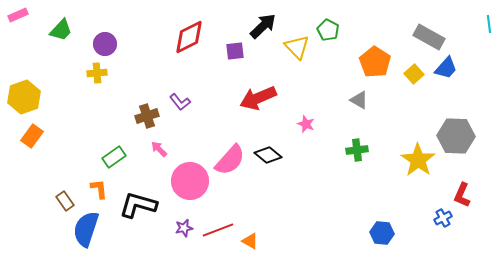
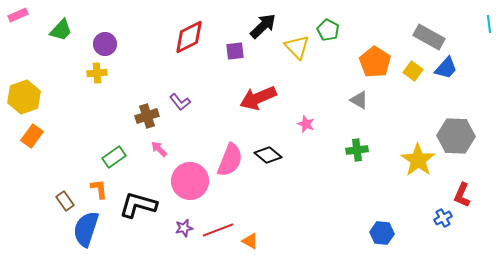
yellow square: moved 1 px left, 3 px up; rotated 12 degrees counterclockwise
pink semicircle: rotated 20 degrees counterclockwise
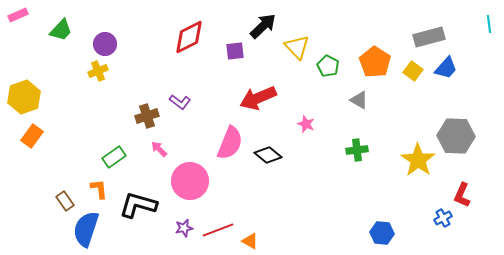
green pentagon: moved 36 px down
gray rectangle: rotated 44 degrees counterclockwise
yellow cross: moved 1 px right, 2 px up; rotated 18 degrees counterclockwise
purple L-shape: rotated 15 degrees counterclockwise
pink semicircle: moved 17 px up
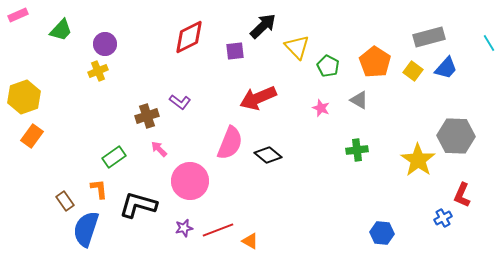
cyan line: moved 19 px down; rotated 24 degrees counterclockwise
pink star: moved 15 px right, 16 px up
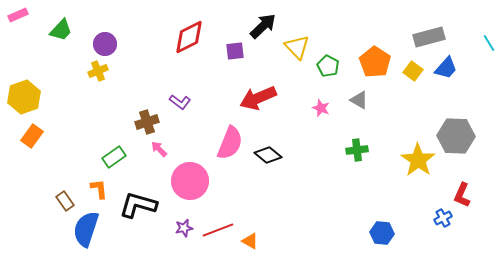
brown cross: moved 6 px down
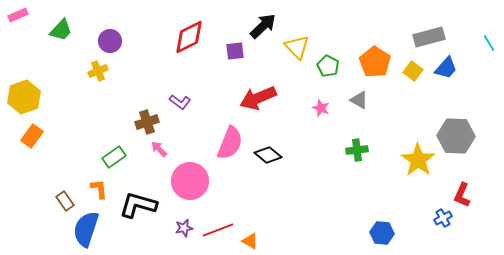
purple circle: moved 5 px right, 3 px up
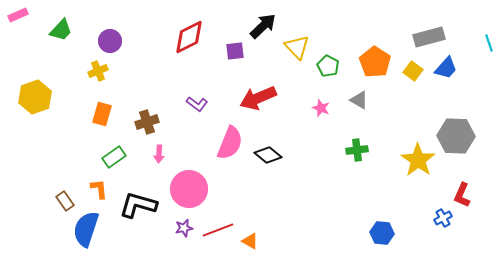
cyan line: rotated 12 degrees clockwise
yellow hexagon: moved 11 px right
purple L-shape: moved 17 px right, 2 px down
orange rectangle: moved 70 px right, 22 px up; rotated 20 degrees counterclockwise
pink arrow: moved 5 px down; rotated 132 degrees counterclockwise
pink circle: moved 1 px left, 8 px down
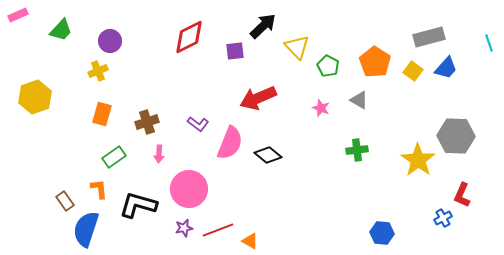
purple L-shape: moved 1 px right, 20 px down
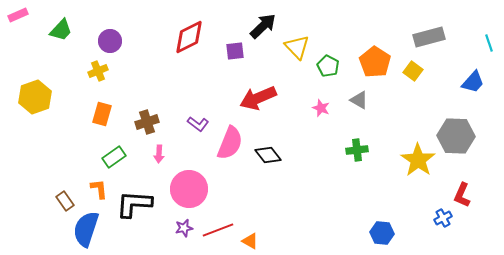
blue trapezoid: moved 27 px right, 14 px down
black diamond: rotated 12 degrees clockwise
black L-shape: moved 4 px left, 1 px up; rotated 12 degrees counterclockwise
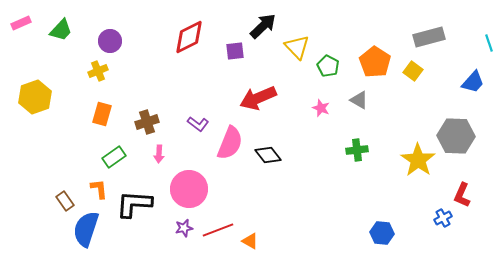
pink rectangle: moved 3 px right, 8 px down
